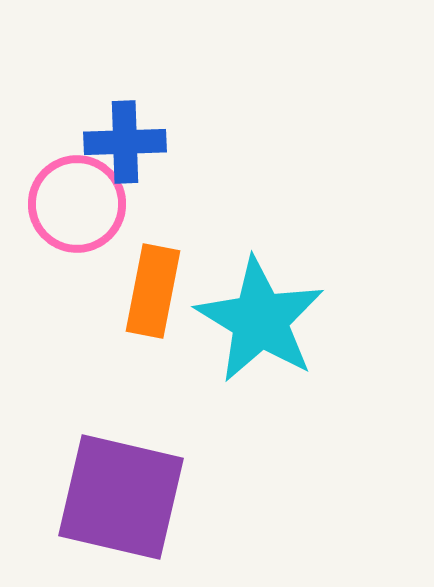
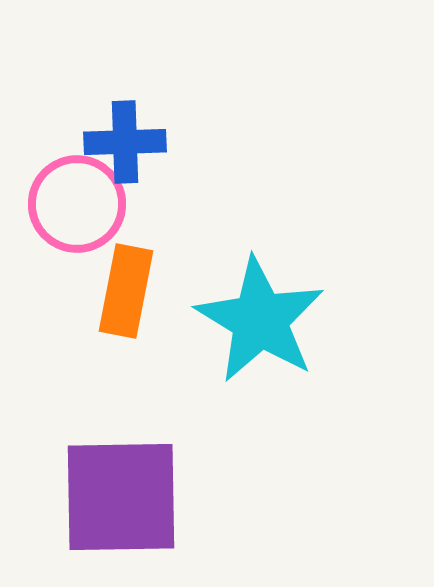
orange rectangle: moved 27 px left
purple square: rotated 14 degrees counterclockwise
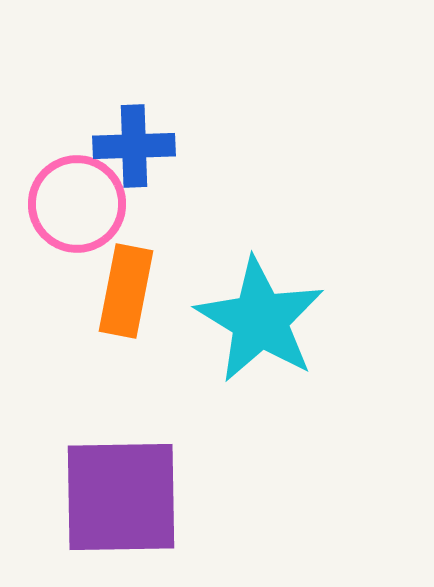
blue cross: moved 9 px right, 4 px down
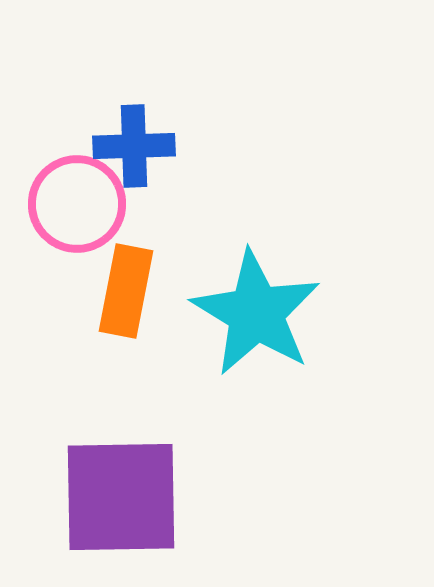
cyan star: moved 4 px left, 7 px up
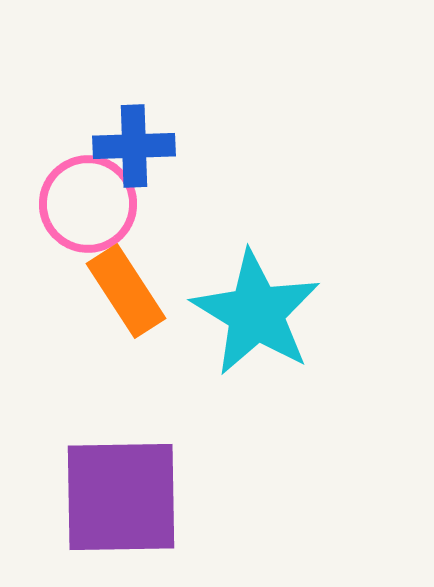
pink circle: moved 11 px right
orange rectangle: rotated 44 degrees counterclockwise
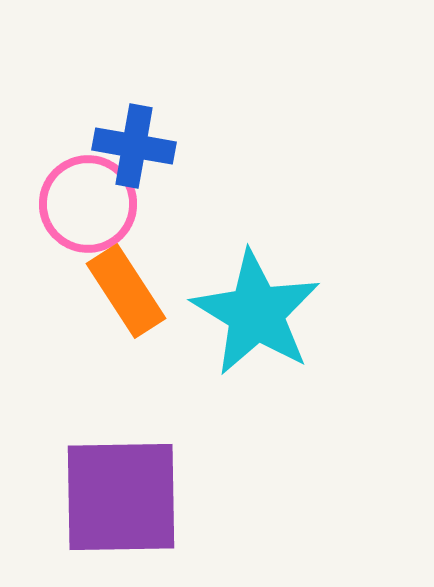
blue cross: rotated 12 degrees clockwise
